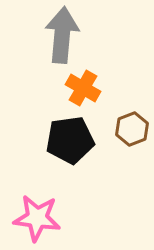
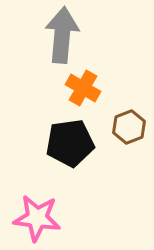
brown hexagon: moved 3 px left, 2 px up
black pentagon: moved 3 px down
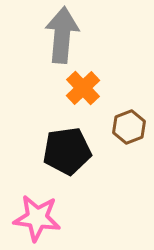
orange cross: rotated 16 degrees clockwise
black pentagon: moved 3 px left, 8 px down
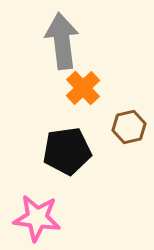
gray arrow: moved 6 px down; rotated 12 degrees counterclockwise
brown hexagon: rotated 8 degrees clockwise
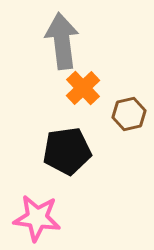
brown hexagon: moved 13 px up
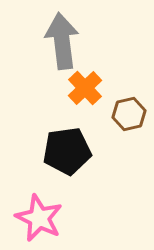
orange cross: moved 2 px right
pink star: moved 2 px right; rotated 18 degrees clockwise
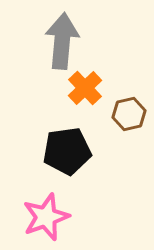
gray arrow: rotated 12 degrees clockwise
pink star: moved 7 px right, 1 px up; rotated 27 degrees clockwise
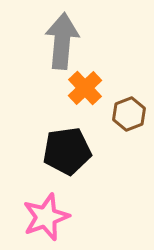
brown hexagon: rotated 8 degrees counterclockwise
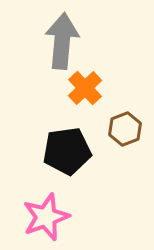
brown hexagon: moved 4 px left, 15 px down
